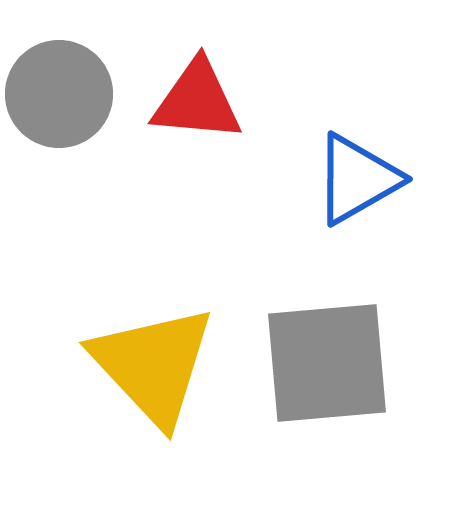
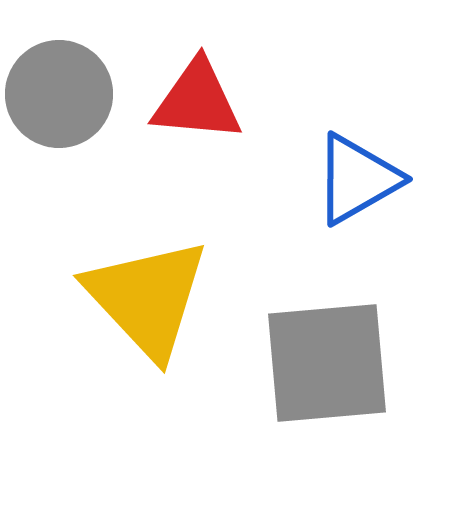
yellow triangle: moved 6 px left, 67 px up
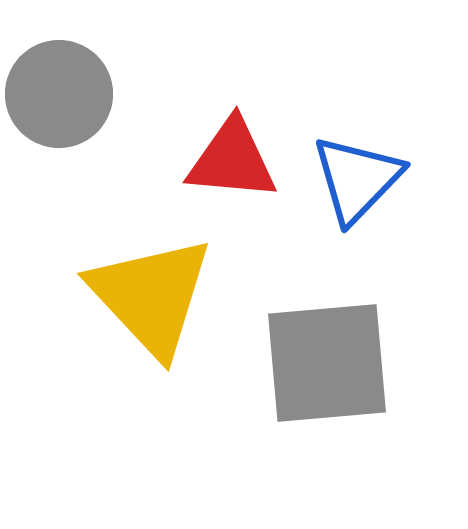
red triangle: moved 35 px right, 59 px down
blue triangle: rotated 16 degrees counterclockwise
yellow triangle: moved 4 px right, 2 px up
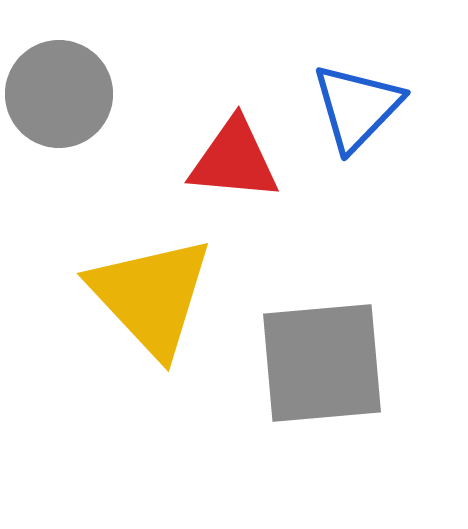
red triangle: moved 2 px right
blue triangle: moved 72 px up
gray square: moved 5 px left
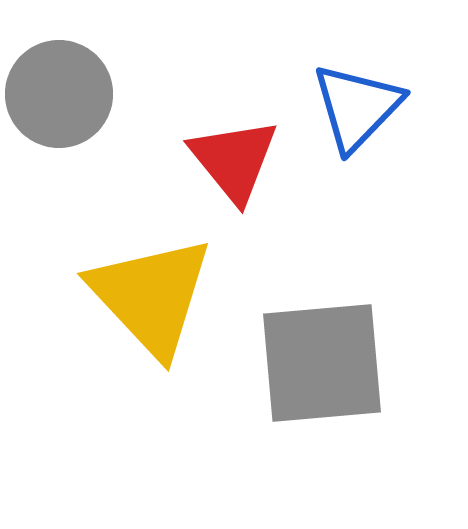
red triangle: rotated 46 degrees clockwise
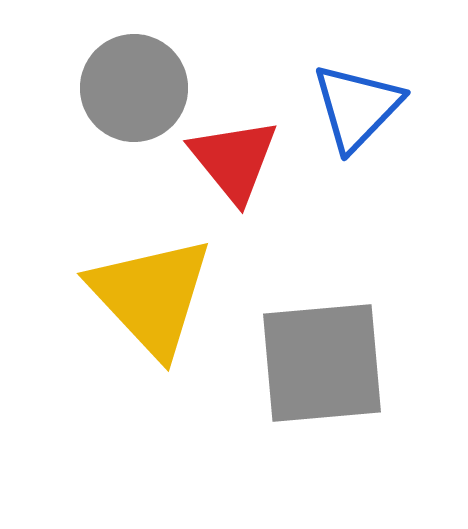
gray circle: moved 75 px right, 6 px up
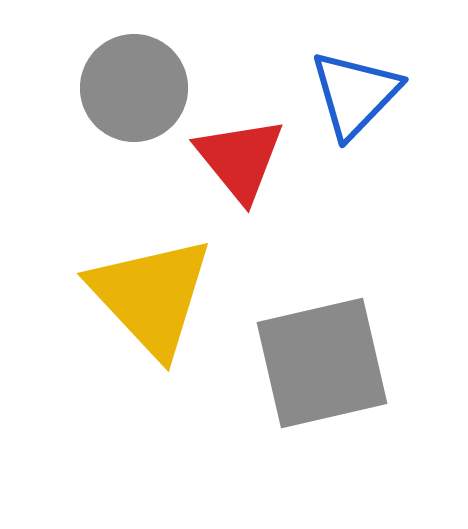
blue triangle: moved 2 px left, 13 px up
red triangle: moved 6 px right, 1 px up
gray square: rotated 8 degrees counterclockwise
